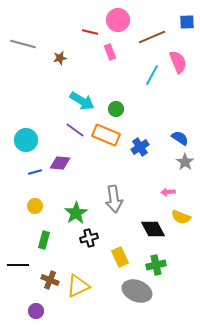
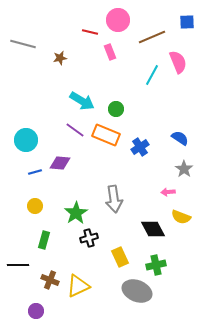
gray star: moved 1 px left, 7 px down
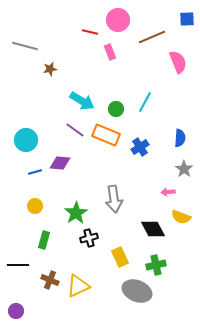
blue square: moved 3 px up
gray line: moved 2 px right, 2 px down
brown star: moved 10 px left, 11 px down
cyan line: moved 7 px left, 27 px down
blue semicircle: rotated 60 degrees clockwise
purple circle: moved 20 px left
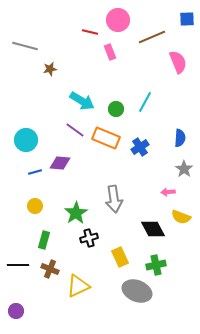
orange rectangle: moved 3 px down
brown cross: moved 11 px up
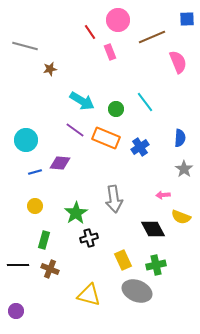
red line: rotated 42 degrees clockwise
cyan line: rotated 65 degrees counterclockwise
pink arrow: moved 5 px left, 3 px down
yellow rectangle: moved 3 px right, 3 px down
yellow triangle: moved 11 px right, 9 px down; rotated 40 degrees clockwise
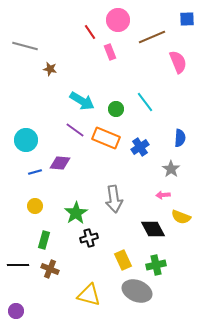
brown star: rotated 24 degrees clockwise
gray star: moved 13 px left
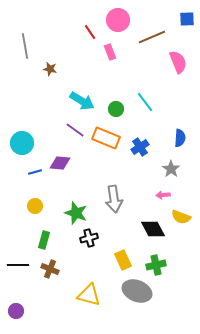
gray line: rotated 65 degrees clockwise
cyan circle: moved 4 px left, 3 px down
green star: rotated 20 degrees counterclockwise
